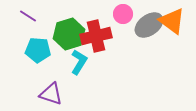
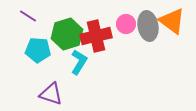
pink circle: moved 3 px right, 10 px down
gray ellipse: moved 1 px left, 1 px down; rotated 64 degrees counterclockwise
green hexagon: moved 2 px left
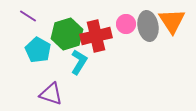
orange triangle: rotated 20 degrees clockwise
cyan pentagon: rotated 25 degrees clockwise
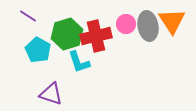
cyan L-shape: rotated 130 degrees clockwise
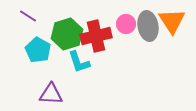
purple triangle: rotated 15 degrees counterclockwise
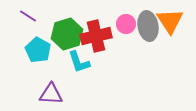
orange triangle: moved 2 px left
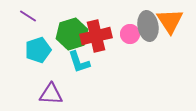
pink circle: moved 4 px right, 10 px down
green hexagon: moved 5 px right
cyan pentagon: rotated 25 degrees clockwise
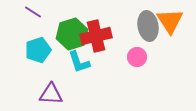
purple line: moved 5 px right, 4 px up
pink circle: moved 7 px right, 23 px down
